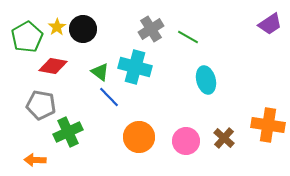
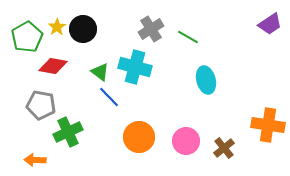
brown cross: moved 10 px down; rotated 10 degrees clockwise
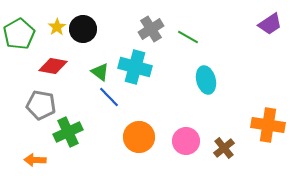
green pentagon: moved 8 px left, 3 px up
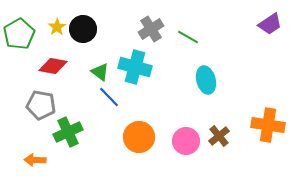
brown cross: moved 5 px left, 12 px up
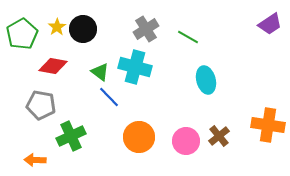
gray cross: moved 5 px left
green pentagon: moved 3 px right
green cross: moved 3 px right, 4 px down
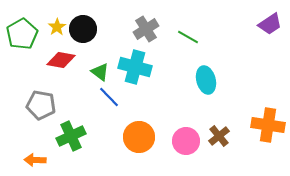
red diamond: moved 8 px right, 6 px up
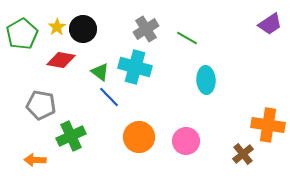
green line: moved 1 px left, 1 px down
cyan ellipse: rotated 12 degrees clockwise
brown cross: moved 24 px right, 18 px down
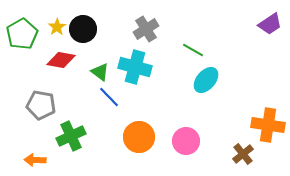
green line: moved 6 px right, 12 px down
cyan ellipse: rotated 44 degrees clockwise
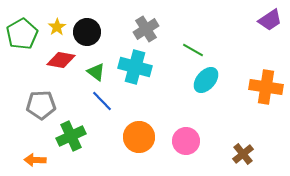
purple trapezoid: moved 4 px up
black circle: moved 4 px right, 3 px down
green triangle: moved 4 px left
blue line: moved 7 px left, 4 px down
gray pentagon: rotated 12 degrees counterclockwise
orange cross: moved 2 px left, 38 px up
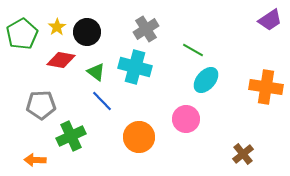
pink circle: moved 22 px up
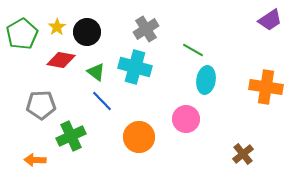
cyan ellipse: rotated 32 degrees counterclockwise
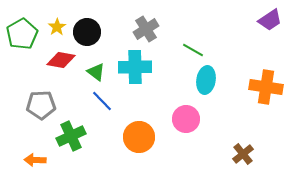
cyan cross: rotated 16 degrees counterclockwise
